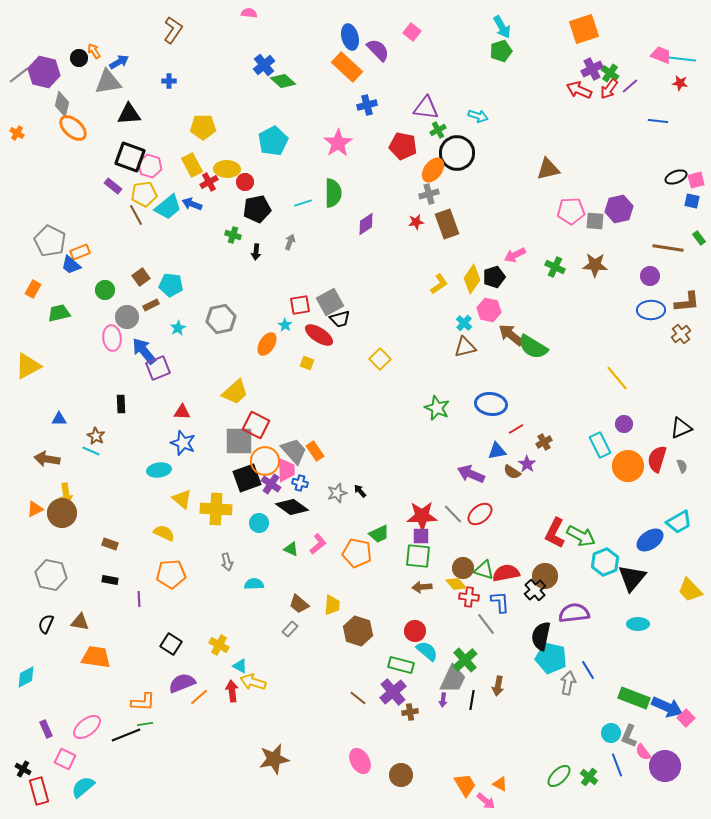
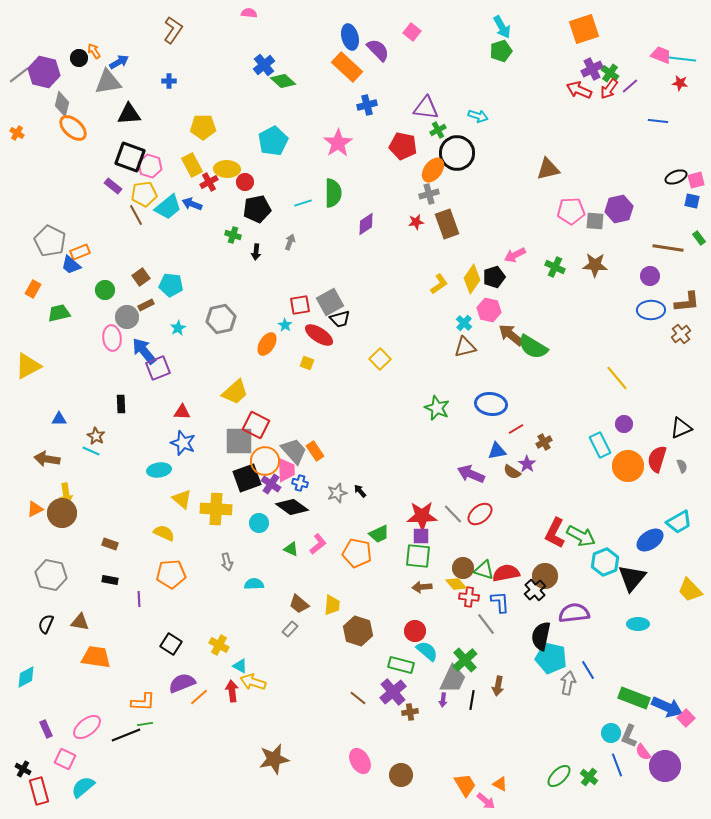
brown rectangle at (151, 305): moved 5 px left
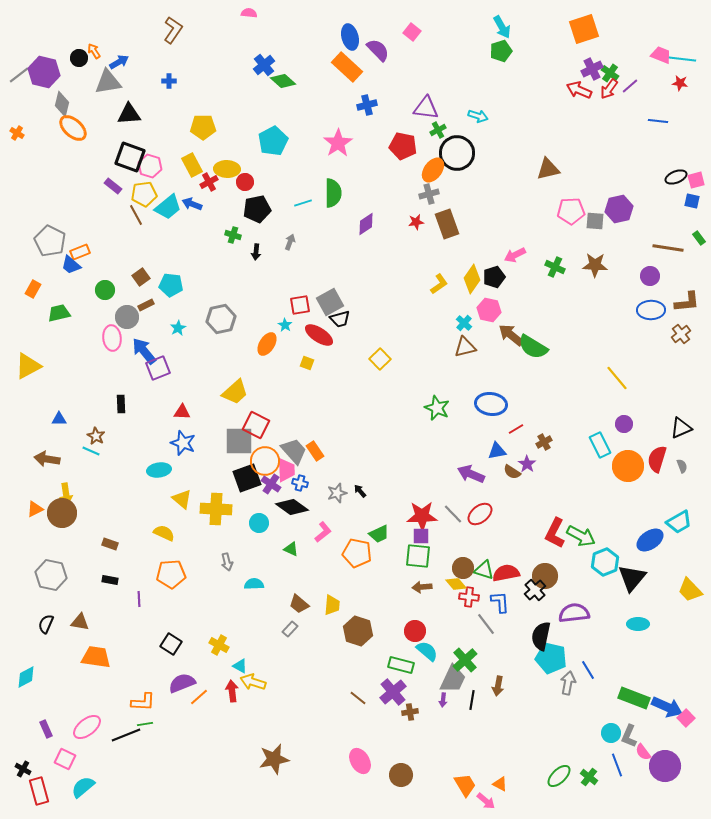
pink L-shape at (318, 544): moved 5 px right, 12 px up
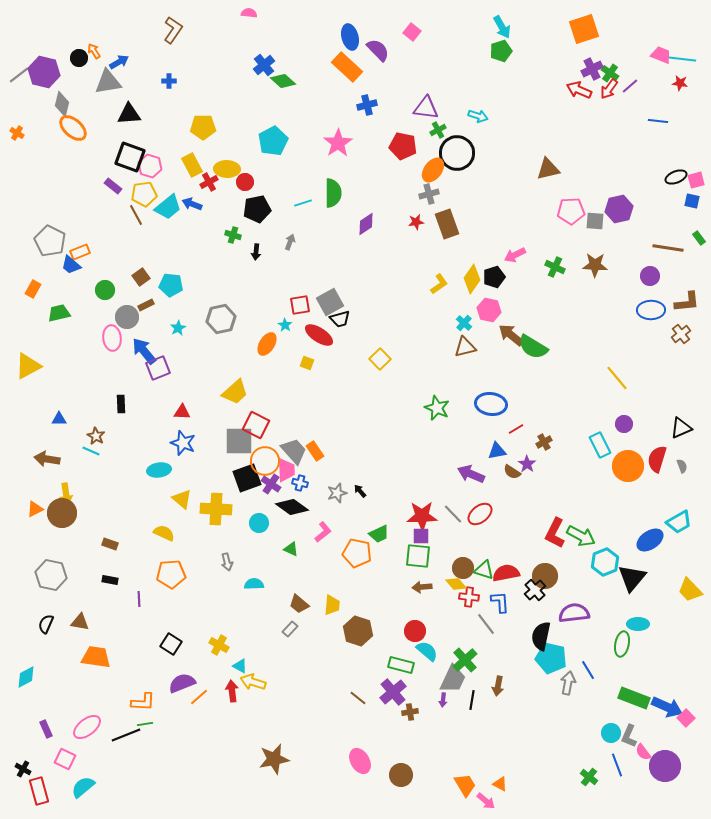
green ellipse at (559, 776): moved 63 px right, 132 px up; rotated 35 degrees counterclockwise
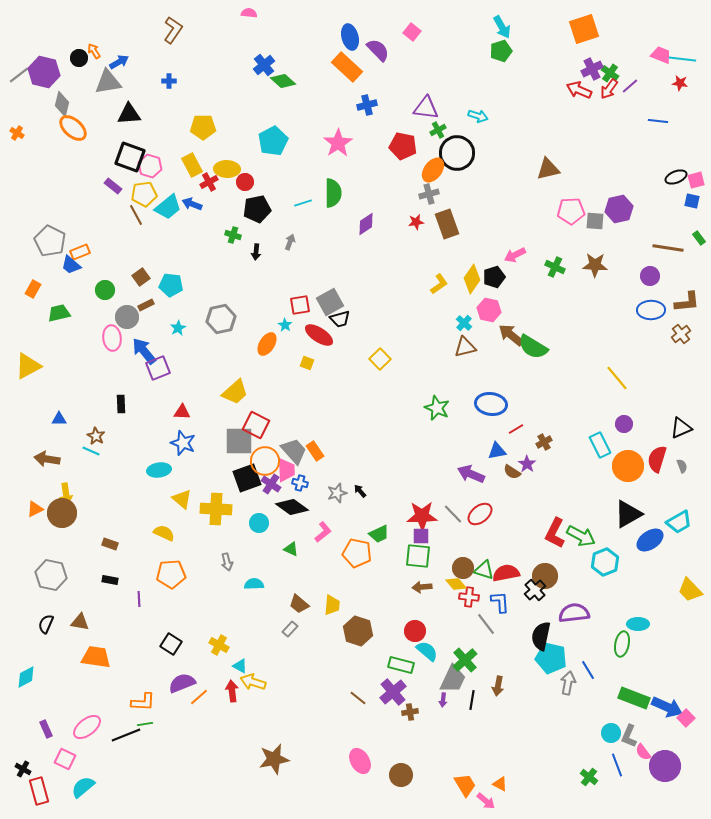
black triangle at (632, 578): moved 4 px left, 64 px up; rotated 20 degrees clockwise
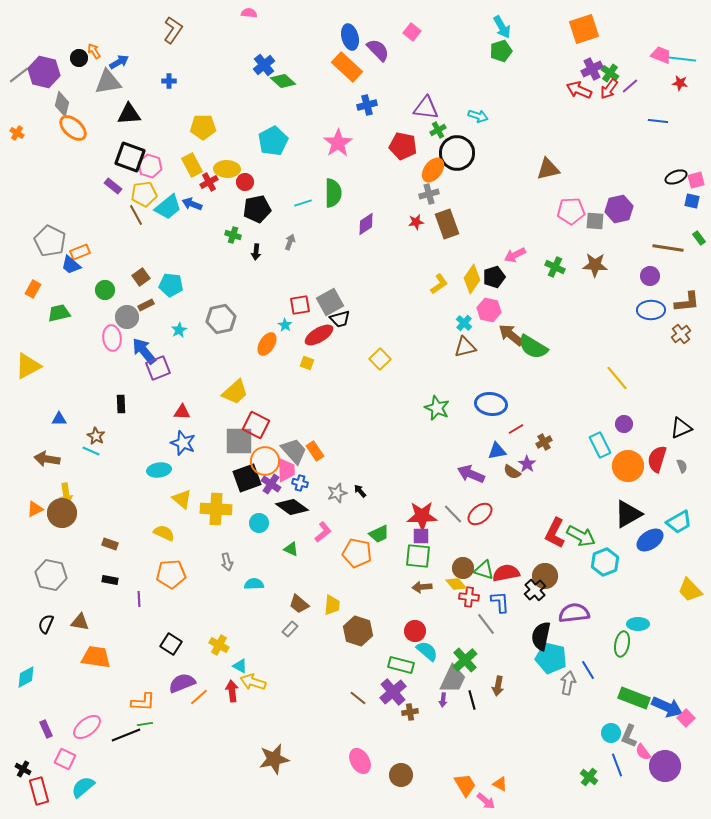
cyan star at (178, 328): moved 1 px right, 2 px down
red ellipse at (319, 335): rotated 64 degrees counterclockwise
black line at (472, 700): rotated 24 degrees counterclockwise
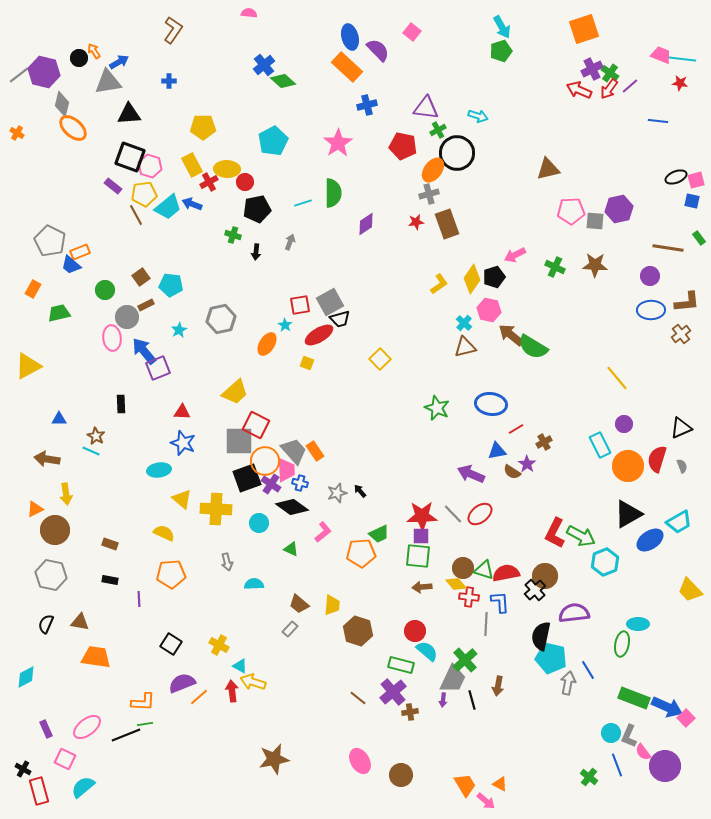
brown circle at (62, 513): moved 7 px left, 17 px down
orange pentagon at (357, 553): moved 4 px right; rotated 16 degrees counterclockwise
gray line at (486, 624): rotated 40 degrees clockwise
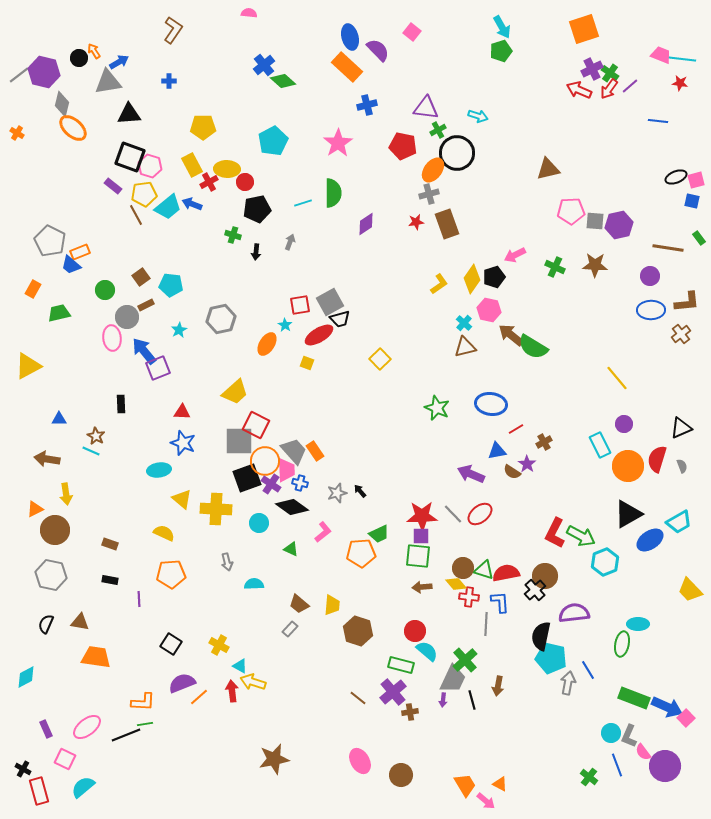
purple hexagon at (619, 209): moved 16 px down
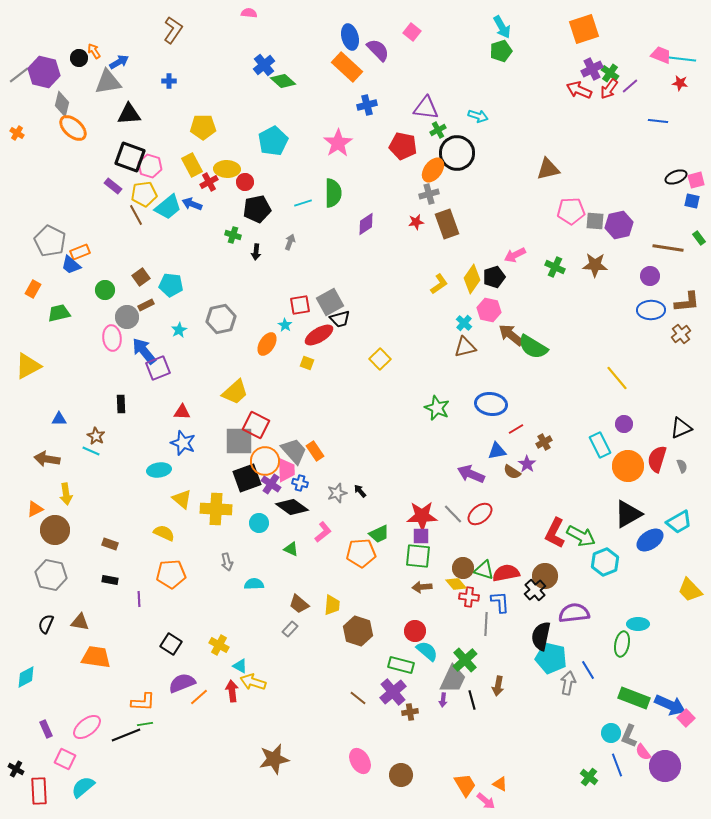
blue arrow at (667, 707): moved 3 px right, 2 px up
black cross at (23, 769): moved 7 px left
red rectangle at (39, 791): rotated 12 degrees clockwise
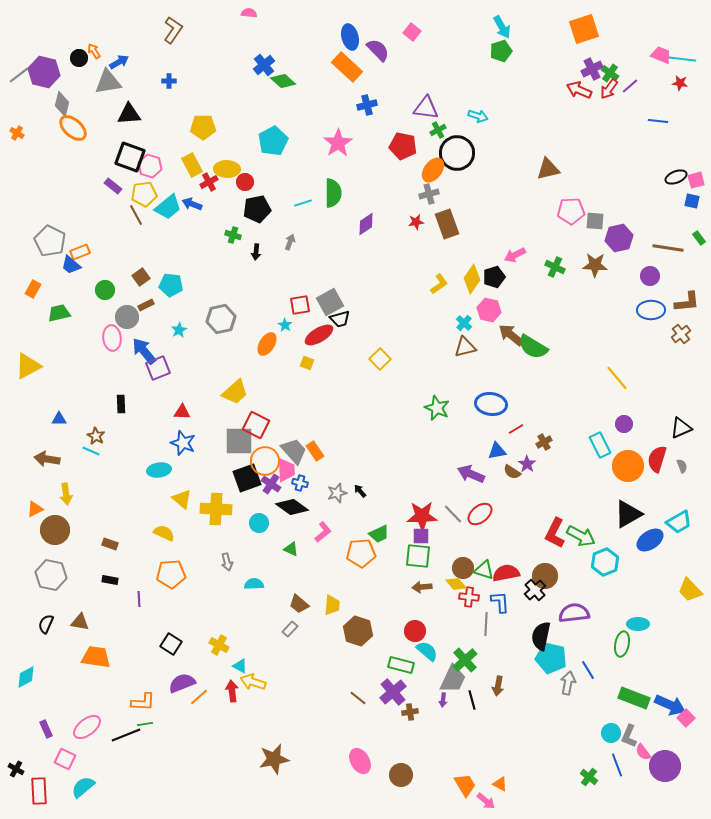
purple hexagon at (619, 225): moved 13 px down
